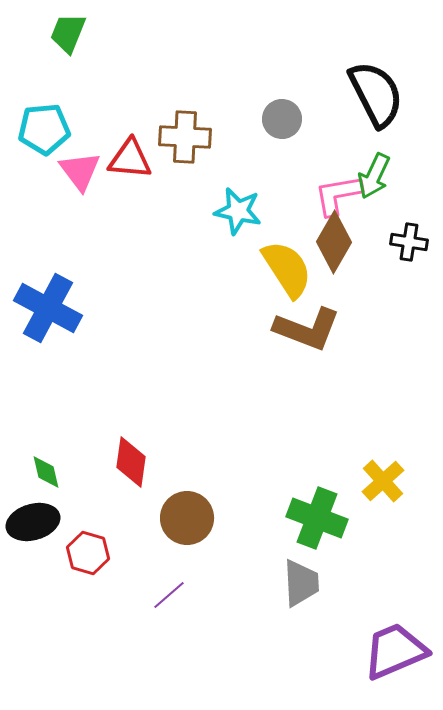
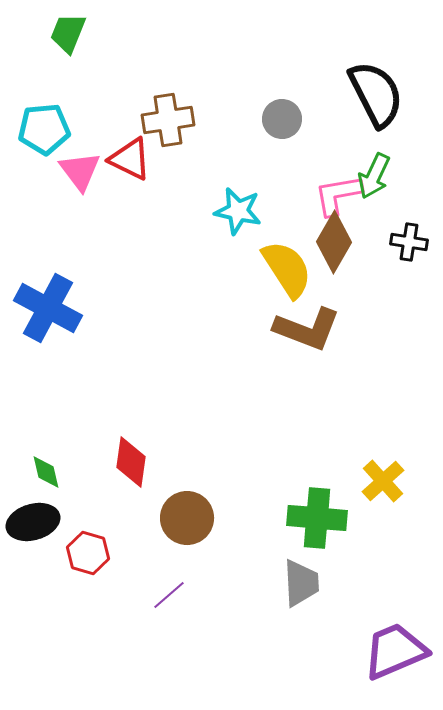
brown cross: moved 17 px left, 17 px up; rotated 12 degrees counterclockwise
red triangle: rotated 21 degrees clockwise
green cross: rotated 16 degrees counterclockwise
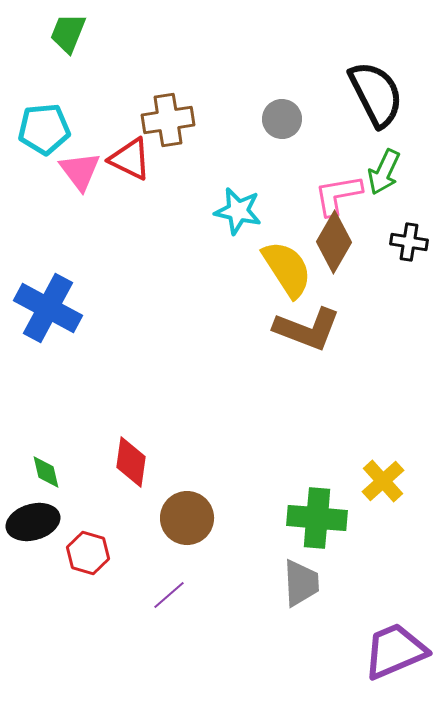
green arrow: moved 10 px right, 4 px up
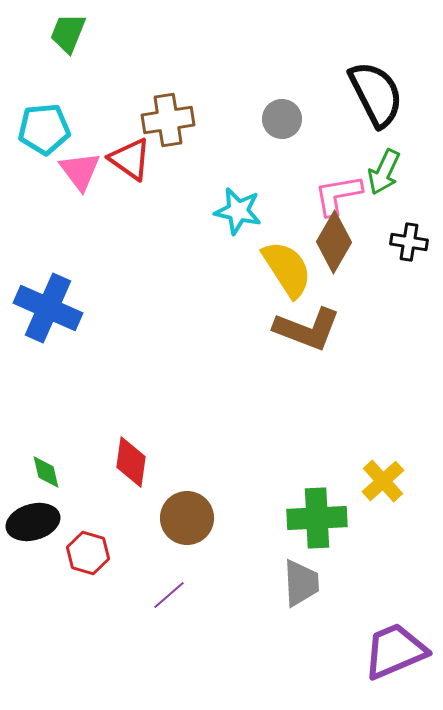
red triangle: rotated 9 degrees clockwise
blue cross: rotated 4 degrees counterclockwise
green cross: rotated 8 degrees counterclockwise
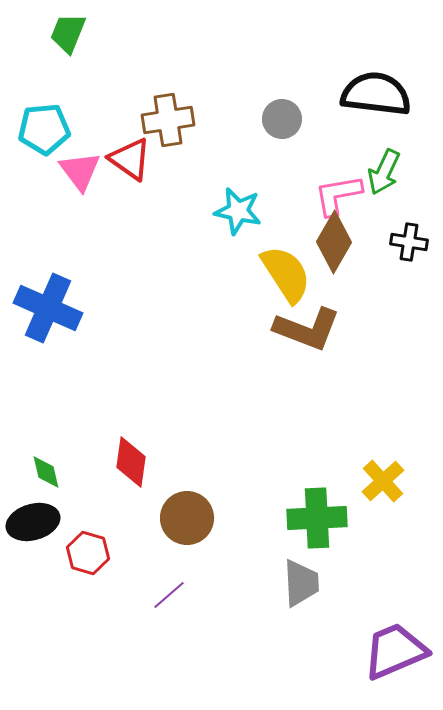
black semicircle: rotated 56 degrees counterclockwise
yellow semicircle: moved 1 px left, 5 px down
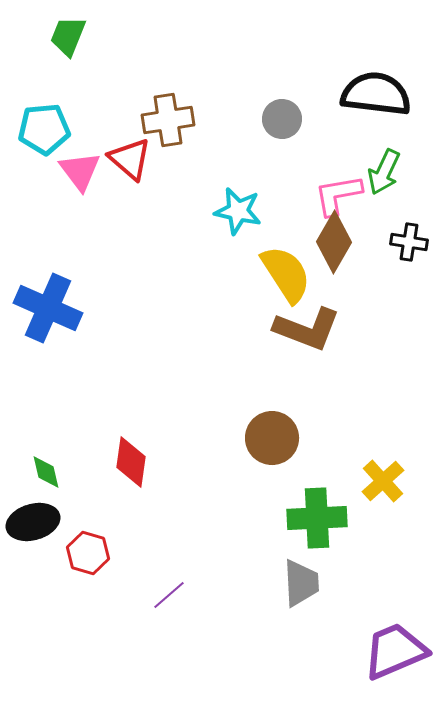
green trapezoid: moved 3 px down
red triangle: rotated 6 degrees clockwise
brown circle: moved 85 px right, 80 px up
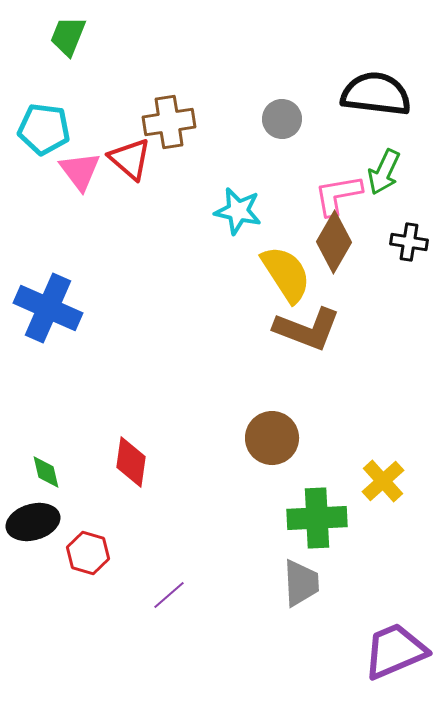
brown cross: moved 1 px right, 2 px down
cyan pentagon: rotated 12 degrees clockwise
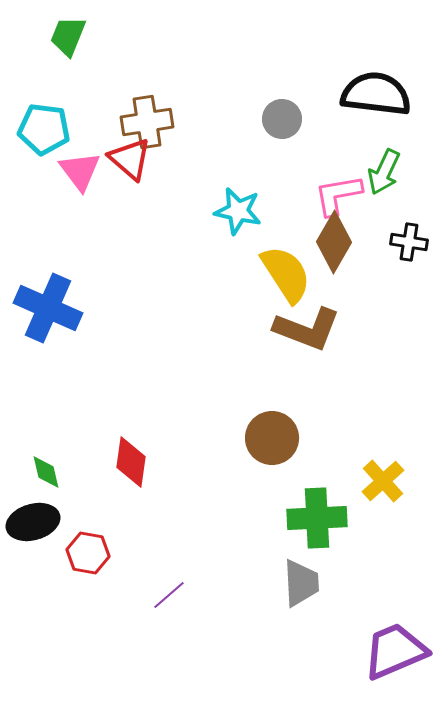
brown cross: moved 22 px left
red hexagon: rotated 6 degrees counterclockwise
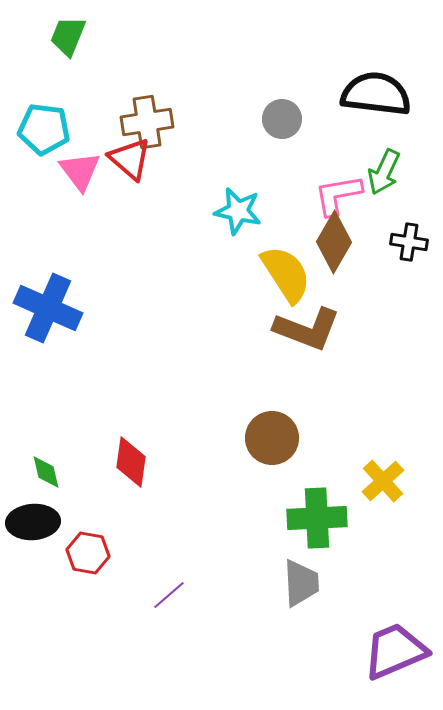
black ellipse: rotated 12 degrees clockwise
